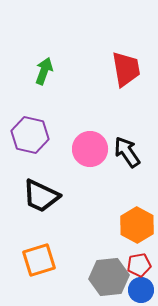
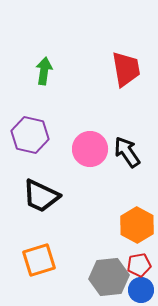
green arrow: rotated 12 degrees counterclockwise
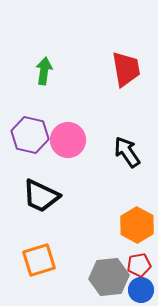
pink circle: moved 22 px left, 9 px up
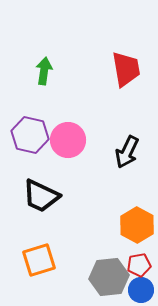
black arrow: rotated 120 degrees counterclockwise
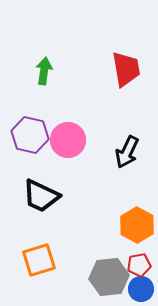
blue circle: moved 1 px up
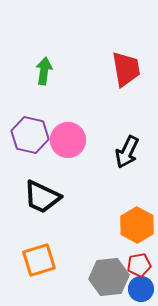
black trapezoid: moved 1 px right, 1 px down
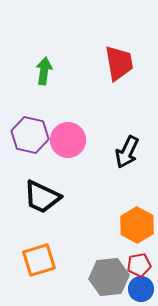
red trapezoid: moved 7 px left, 6 px up
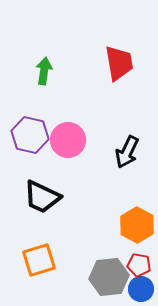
red pentagon: rotated 20 degrees clockwise
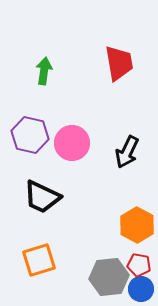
pink circle: moved 4 px right, 3 px down
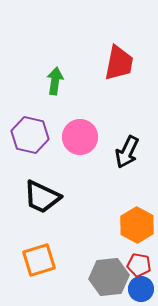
red trapezoid: rotated 21 degrees clockwise
green arrow: moved 11 px right, 10 px down
pink circle: moved 8 px right, 6 px up
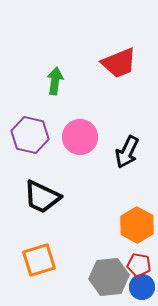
red trapezoid: rotated 57 degrees clockwise
blue circle: moved 1 px right, 2 px up
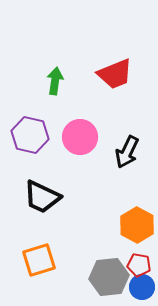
red trapezoid: moved 4 px left, 11 px down
